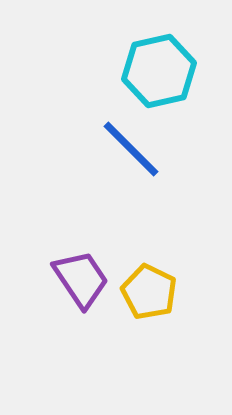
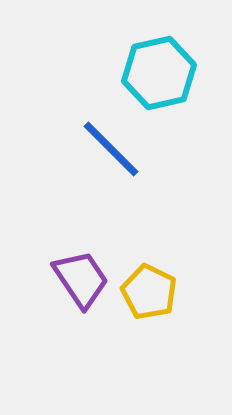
cyan hexagon: moved 2 px down
blue line: moved 20 px left
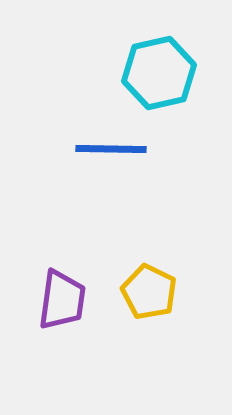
blue line: rotated 44 degrees counterclockwise
purple trapezoid: moved 19 px left, 21 px down; rotated 42 degrees clockwise
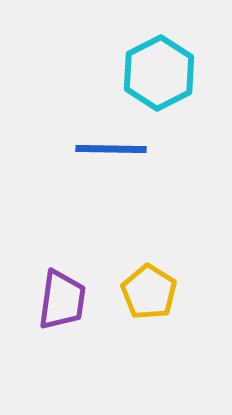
cyan hexagon: rotated 14 degrees counterclockwise
yellow pentagon: rotated 6 degrees clockwise
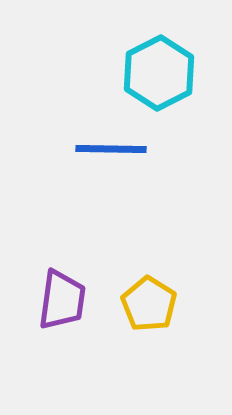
yellow pentagon: moved 12 px down
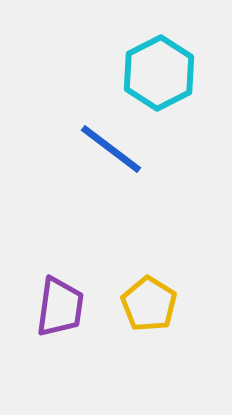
blue line: rotated 36 degrees clockwise
purple trapezoid: moved 2 px left, 7 px down
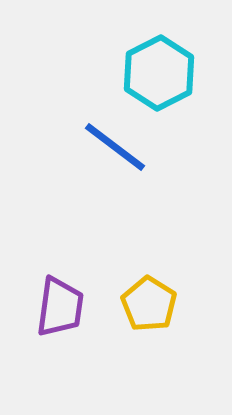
blue line: moved 4 px right, 2 px up
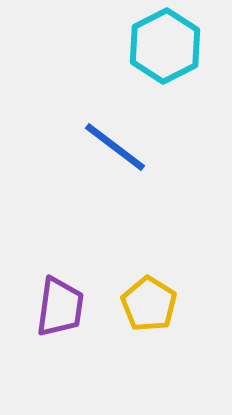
cyan hexagon: moved 6 px right, 27 px up
